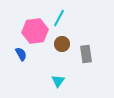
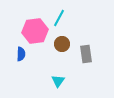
blue semicircle: rotated 32 degrees clockwise
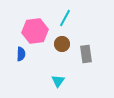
cyan line: moved 6 px right
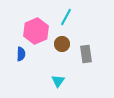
cyan line: moved 1 px right, 1 px up
pink hexagon: moved 1 px right; rotated 15 degrees counterclockwise
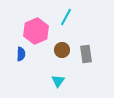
brown circle: moved 6 px down
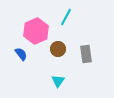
brown circle: moved 4 px left, 1 px up
blue semicircle: rotated 40 degrees counterclockwise
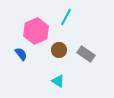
brown circle: moved 1 px right, 1 px down
gray rectangle: rotated 48 degrees counterclockwise
cyan triangle: rotated 32 degrees counterclockwise
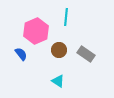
cyan line: rotated 24 degrees counterclockwise
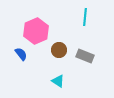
cyan line: moved 19 px right
gray rectangle: moved 1 px left, 2 px down; rotated 12 degrees counterclockwise
